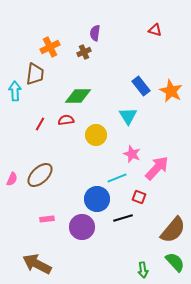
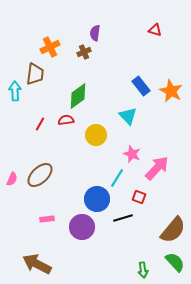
green diamond: rotated 36 degrees counterclockwise
cyan triangle: rotated 12 degrees counterclockwise
cyan line: rotated 36 degrees counterclockwise
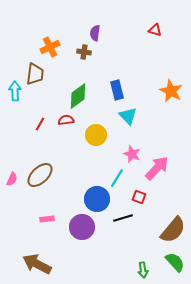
brown cross: rotated 32 degrees clockwise
blue rectangle: moved 24 px left, 4 px down; rotated 24 degrees clockwise
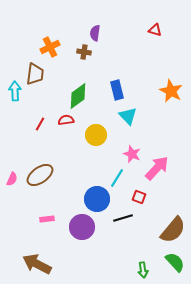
brown ellipse: rotated 8 degrees clockwise
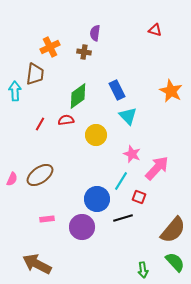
blue rectangle: rotated 12 degrees counterclockwise
cyan line: moved 4 px right, 3 px down
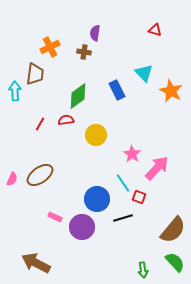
cyan triangle: moved 16 px right, 43 px up
pink star: rotated 12 degrees clockwise
cyan line: moved 2 px right, 2 px down; rotated 66 degrees counterclockwise
pink rectangle: moved 8 px right, 2 px up; rotated 32 degrees clockwise
brown arrow: moved 1 px left, 1 px up
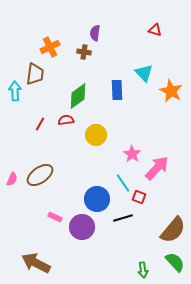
blue rectangle: rotated 24 degrees clockwise
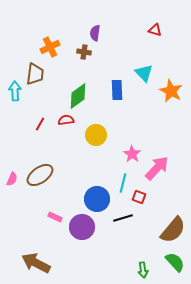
cyan line: rotated 48 degrees clockwise
